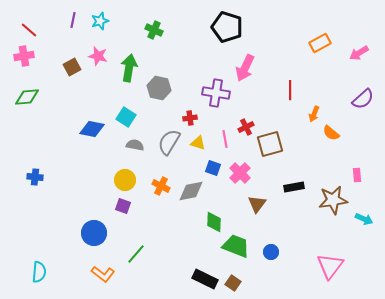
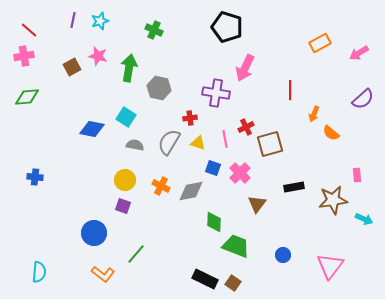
blue circle at (271, 252): moved 12 px right, 3 px down
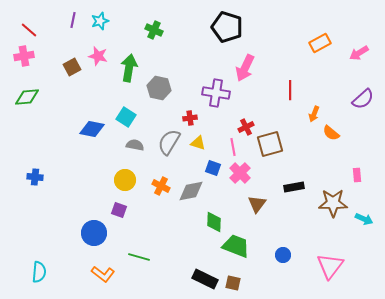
pink line at (225, 139): moved 8 px right, 8 px down
brown star at (333, 200): moved 3 px down; rotated 8 degrees clockwise
purple square at (123, 206): moved 4 px left, 4 px down
green line at (136, 254): moved 3 px right, 3 px down; rotated 65 degrees clockwise
brown square at (233, 283): rotated 21 degrees counterclockwise
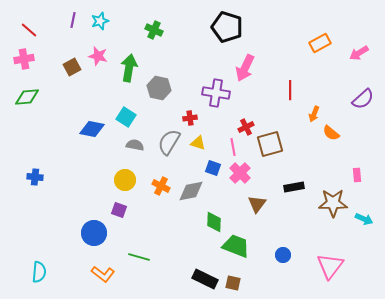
pink cross at (24, 56): moved 3 px down
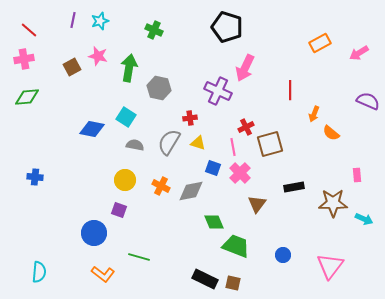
purple cross at (216, 93): moved 2 px right, 2 px up; rotated 16 degrees clockwise
purple semicircle at (363, 99): moved 5 px right, 2 px down; rotated 115 degrees counterclockwise
green diamond at (214, 222): rotated 25 degrees counterclockwise
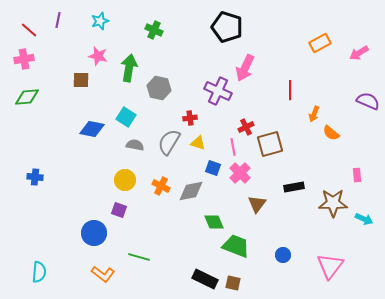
purple line at (73, 20): moved 15 px left
brown square at (72, 67): moved 9 px right, 13 px down; rotated 30 degrees clockwise
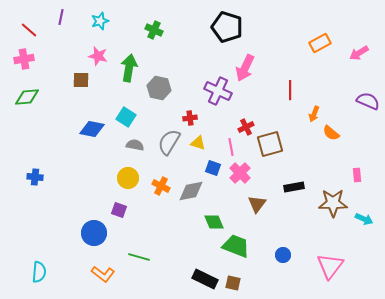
purple line at (58, 20): moved 3 px right, 3 px up
pink line at (233, 147): moved 2 px left
yellow circle at (125, 180): moved 3 px right, 2 px up
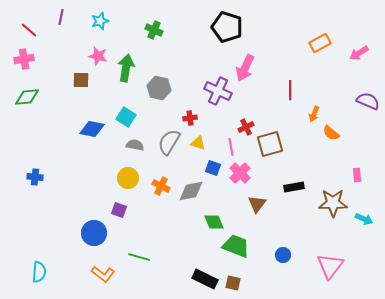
green arrow at (129, 68): moved 3 px left
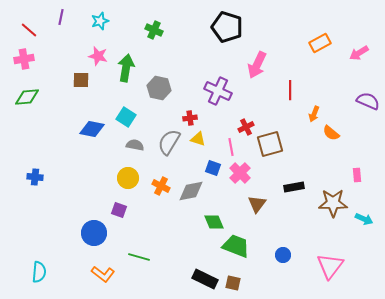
pink arrow at (245, 68): moved 12 px right, 3 px up
yellow triangle at (198, 143): moved 4 px up
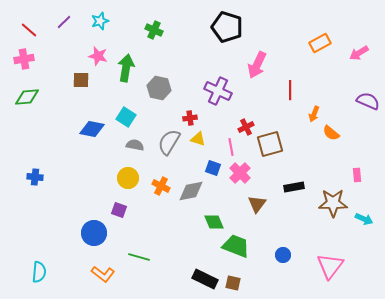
purple line at (61, 17): moved 3 px right, 5 px down; rotated 35 degrees clockwise
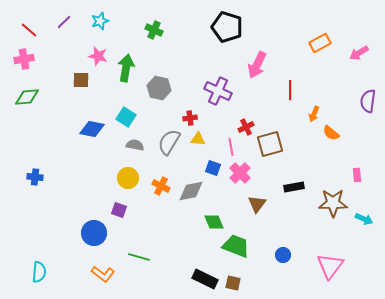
purple semicircle at (368, 101): rotated 105 degrees counterclockwise
yellow triangle at (198, 139): rotated 14 degrees counterclockwise
